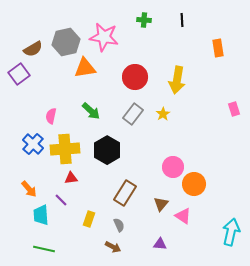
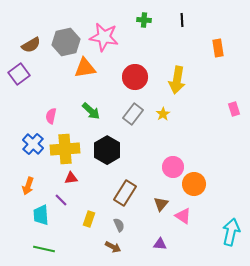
brown semicircle: moved 2 px left, 4 px up
orange arrow: moved 1 px left, 3 px up; rotated 60 degrees clockwise
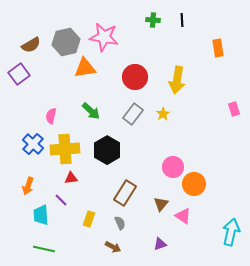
green cross: moved 9 px right
gray semicircle: moved 1 px right, 2 px up
purple triangle: rotated 24 degrees counterclockwise
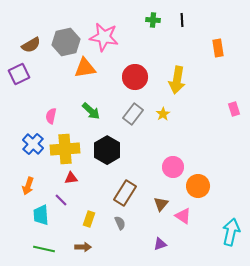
purple square: rotated 10 degrees clockwise
orange circle: moved 4 px right, 2 px down
brown arrow: moved 30 px left; rotated 28 degrees counterclockwise
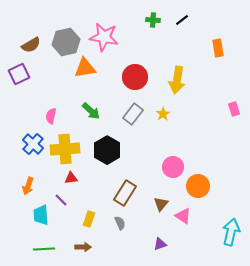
black line: rotated 56 degrees clockwise
green line: rotated 15 degrees counterclockwise
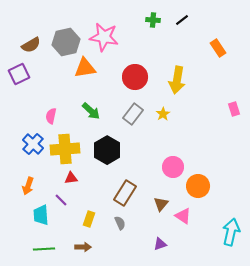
orange rectangle: rotated 24 degrees counterclockwise
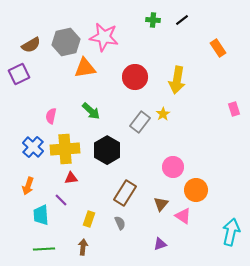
gray rectangle: moved 7 px right, 8 px down
blue cross: moved 3 px down
orange circle: moved 2 px left, 4 px down
brown arrow: rotated 84 degrees counterclockwise
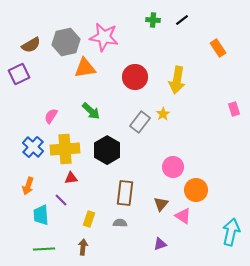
pink semicircle: rotated 21 degrees clockwise
brown rectangle: rotated 25 degrees counterclockwise
gray semicircle: rotated 64 degrees counterclockwise
